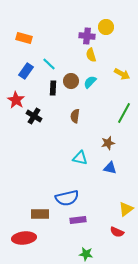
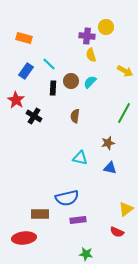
yellow arrow: moved 3 px right, 3 px up
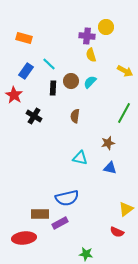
red star: moved 2 px left, 5 px up
purple rectangle: moved 18 px left, 3 px down; rotated 21 degrees counterclockwise
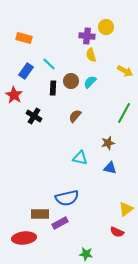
brown semicircle: rotated 32 degrees clockwise
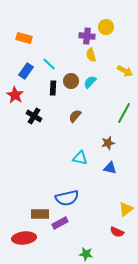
red star: moved 1 px right
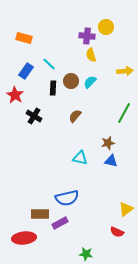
yellow arrow: rotated 35 degrees counterclockwise
blue triangle: moved 1 px right, 7 px up
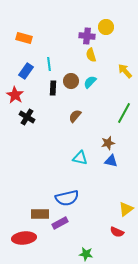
cyan line: rotated 40 degrees clockwise
yellow arrow: rotated 126 degrees counterclockwise
black cross: moved 7 px left, 1 px down
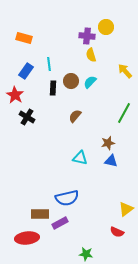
red ellipse: moved 3 px right
